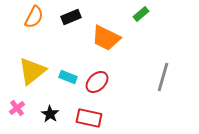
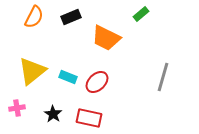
pink cross: rotated 28 degrees clockwise
black star: moved 3 px right
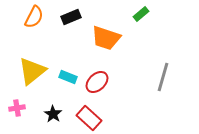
orange trapezoid: rotated 8 degrees counterclockwise
red rectangle: rotated 30 degrees clockwise
